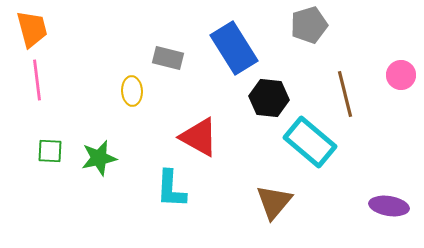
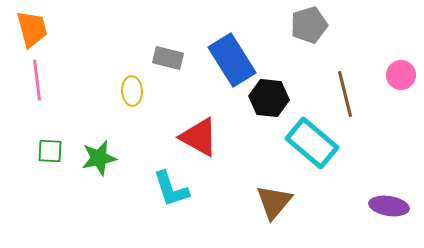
blue rectangle: moved 2 px left, 12 px down
cyan rectangle: moved 2 px right, 1 px down
cyan L-shape: rotated 21 degrees counterclockwise
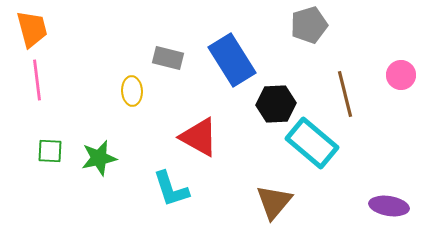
black hexagon: moved 7 px right, 6 px down; rotated 9 degrees counterclockwise
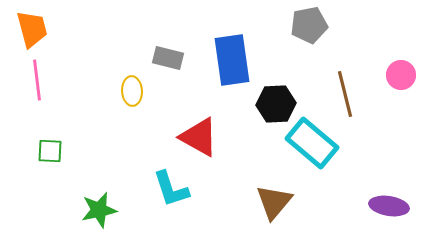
gray pentagon: rotated 6 degrees clockwise
blue rectangle: rotated 24 degrees clockwise
green star: moved 52 px down
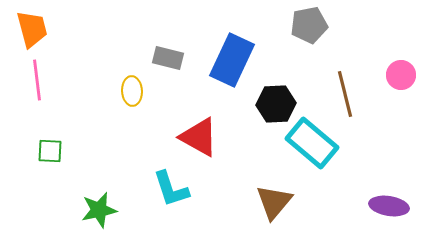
blue rectangle: rotated 33 degrees clockwise
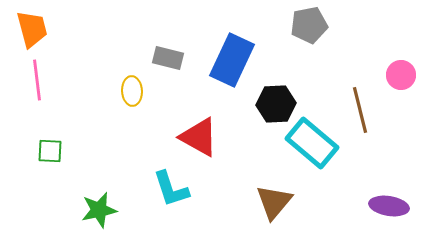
brown line: moved 15 px right, 16 px down
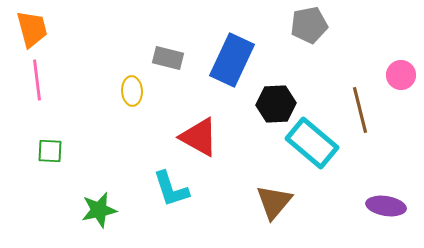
purple ellipse: moved 3 px left
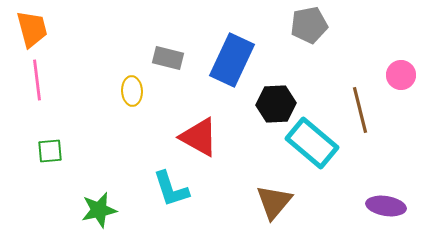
green square: rotated 8 degrees counterclockwise
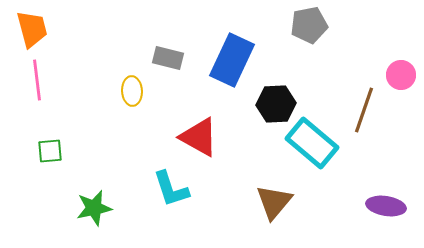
brown line: moved 4 px right; rotated 33 degrees clockwise
green star: moved 5 px left, 2 px up
